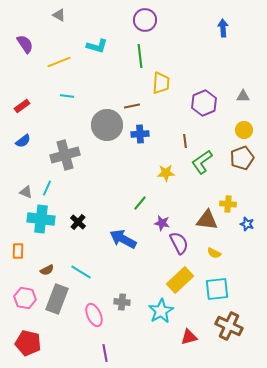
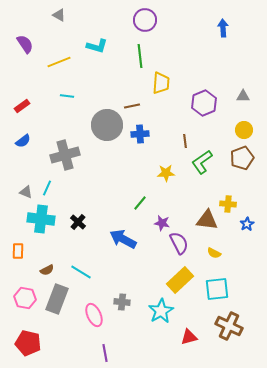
blue star at (247, 224): rotated 24 degrees clockwise
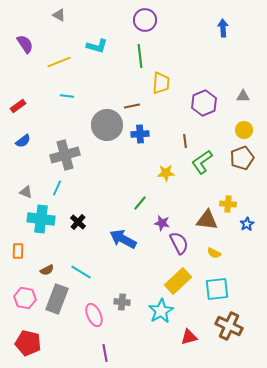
red rectangle at (22, 106): moved 4 px left
cyan line at (47, 188): moved 10 px right
yellow rectangle at (180, 280): moved 2 px left, 1 px down
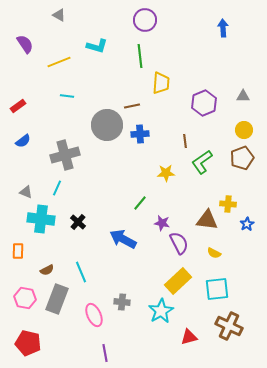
cyan line at (81, 272): rotated 35 degrees clockwise
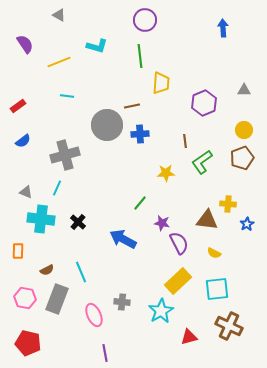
gray triangle at (243, 96): moved 1 px right, 6 px up
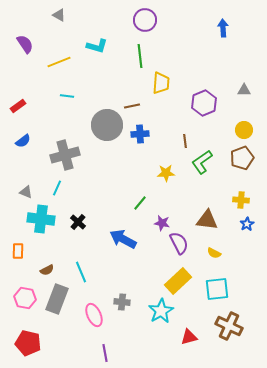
yellow cross at (228, 204): moved 13 px right, 4 px up
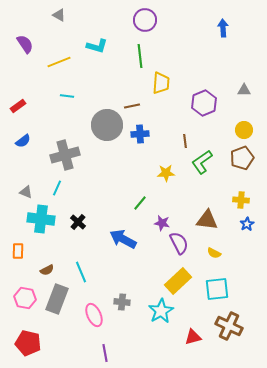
red triangle at (189, 337): moved 4 px right
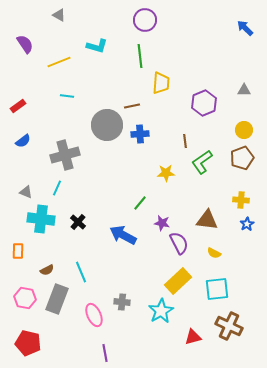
blue arrow at (223, 28): moved 22 px right; rotated 42 degrees counterclockwise
blue arrow at (123, 239): moved 4 px up
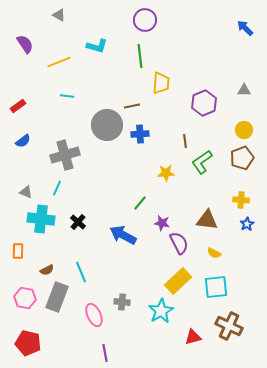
cyan square at (217, 289): moved 1 px left, 2 px up
gray rectangle at (57, 299): moved 2 px up
